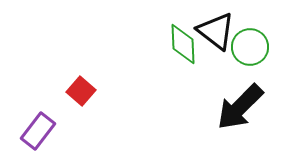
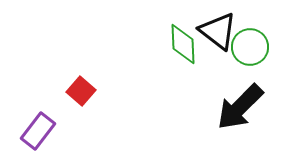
black triangle: moved 2 px right
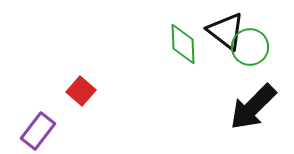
black triangle: moved 8 px right
black arrow: moved 13 px right
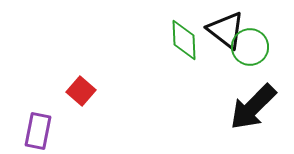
black triangle: moved 1 px up
green diamond: moved 1 px right, 4 px up
purple rectangle: rotated 27 degrees counterclockwise
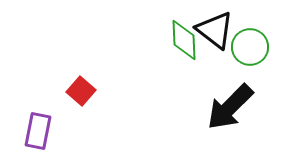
black triangle: moved 11 px left
black arrow: moved 23 px left
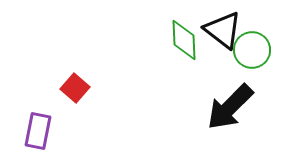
black triangle: moved 8 px right
green circle: moved 2 px right, 3 px down
red square: moved 6 px left, 3 px up
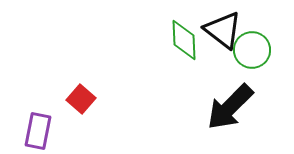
red square: moved 6 px right, 11 px down
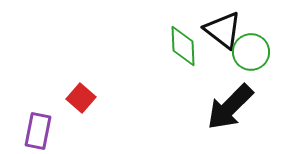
green diamond: moved 1 px left, 6 px down
green circle: moved 1 px left, 2 px down
red square: moved 1 px up
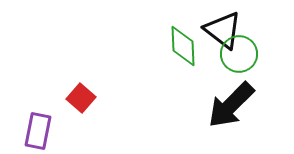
green circle: moved 12 px left, 2 px down
black arrow: moved 1 px right, 2 px up
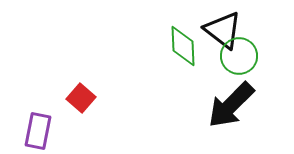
green circle: moved 2 px down
